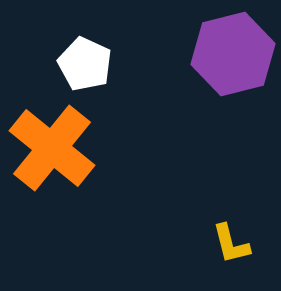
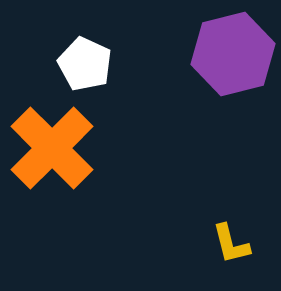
orange cross: rotated 6 degrees clockwise
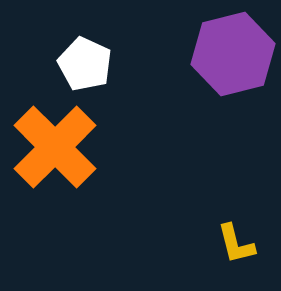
orange cross: moved 3 px right, 1 px up
yellow L-shape: moved 5 px right
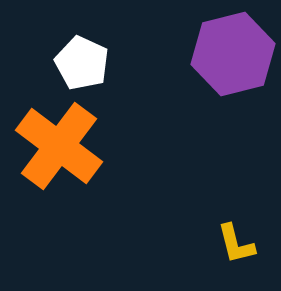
white pentagon: moved 3 px left, 1 px up
orange cross: moved 4 px right, 1 px up; rotated 8 degrees counterclockwise
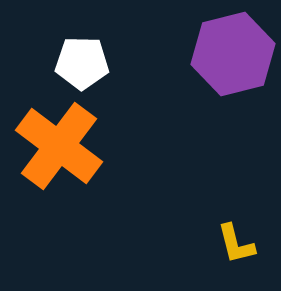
white pentagon: rotated 24 degrees counterclockwise
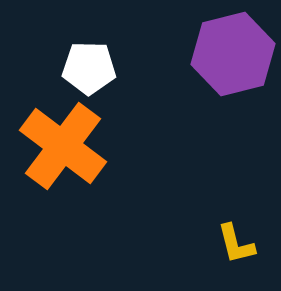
white pentagon: moved 7 px right, 5 px down
orange cross: moved 4 px right
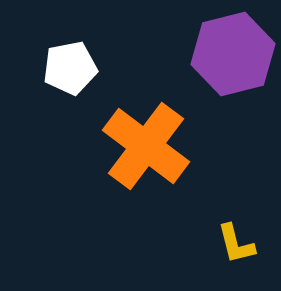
white pentagon: moved 19 px left; rotated 12 degrees counterclockwise
orange cross: moved 83 px right
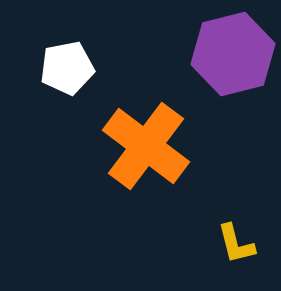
white pentagon: moved 3 px left
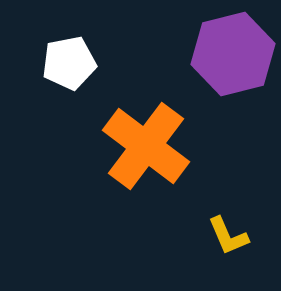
white pentagon: moved 2 px right, 5 px up
yellow L-shape: moved 8 px left, 8 px up; rotated 9 degrees counterclockwise
